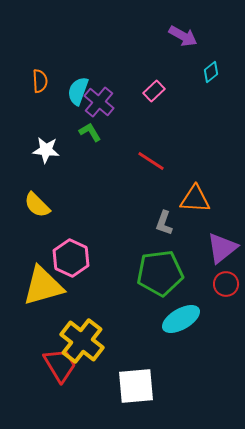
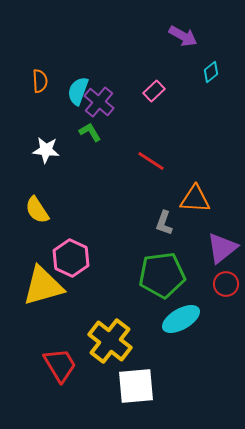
yellow semicircle: moved 5 px down; rotated 12 degrees clockwise
green pentagon: moved 2 px right, 2 px down
yellow cross: moved 28 px right
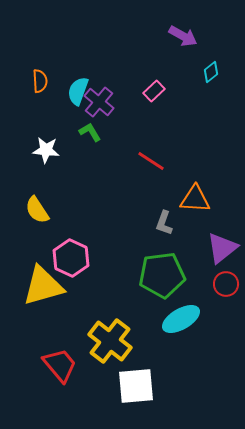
red trapezoid: rotated 9 degrees counterclockwise
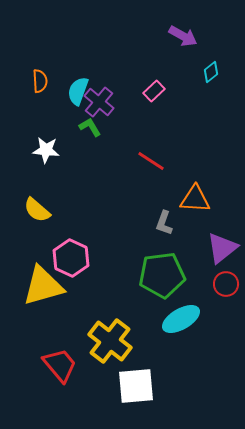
green L-shape: moved 5 px up
yellow semicircle: rotated 16 degrees counterclockwise
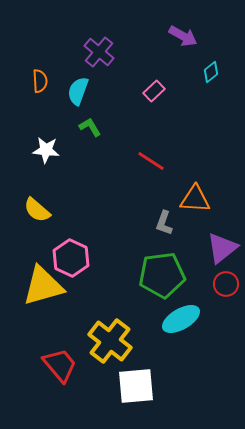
purple cross: moved 50 px up
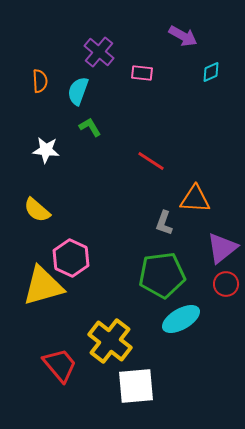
cyan diamond: rotated 15 degrees clockwise
pink rectangle: moved 12 px left, 18 px up; rotated 50 degrees clockwise
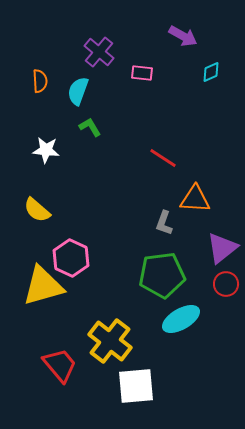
red line: moved 12 px right, 3 px up
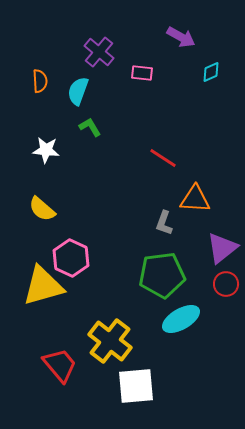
purple arrow: moved 2 px left, 1 px down
yellow semicircle: moved 5 px right, 1 px up
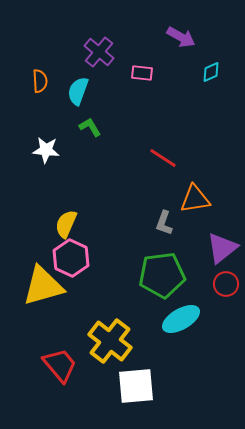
orange triangle: rotated 12 degrees counterclockwise
yellow semicircle: moved 24 px right, 15 px down; rotated 72 degrees clockwise
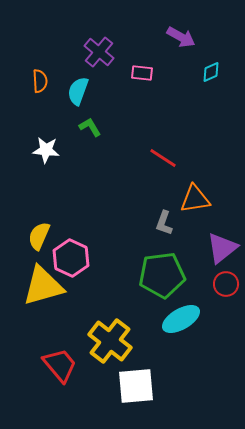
yellow semicircle: moved 27 px left, 12 px down
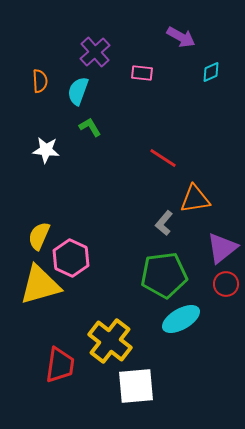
purple cross: moved 4 px left; rotated 8 degrees clockwise
gray L-shape: rotated 20 degrees clockwise
green pentagon: moved 2 px right
yellow triangle: moved 3 px left, 1 px up
red trapezoid: rotated 48 degrees clockwise
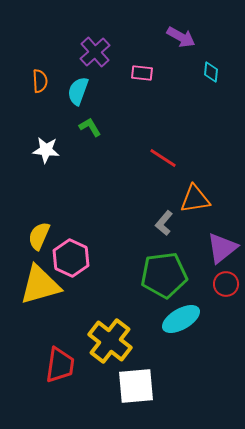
cyan diamond: rotated 60 degrees counterclockwise
